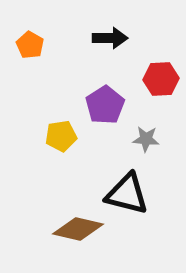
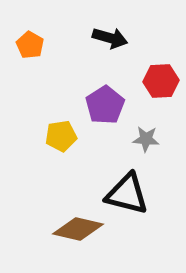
black arrow: rotated 16 degrees clockwise
red hexagon: moved 2 px down
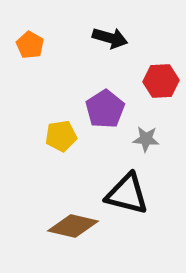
purple pentagon: moved 4 px down
brown diamond: moved 5 px left, 3 px up
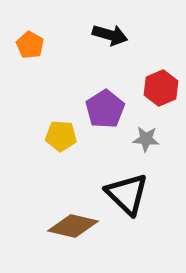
black arrow: moved 3 px up
red hexagon: moved 7 px down; rotated 20 degrees counterclockwise
yellow pentagon: rotated 12 degrees clockwise
black triangle: rotated 30 degrees clockwise
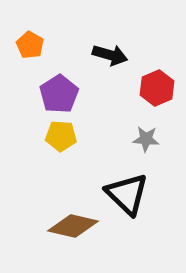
black arrow: moved 20 px down
red hexagon: moved 4 px left
purple pentagon: moved 46 px left, 15 px up
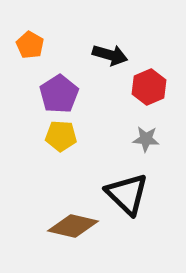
red hexagon: moved 8 px left, 1 px up
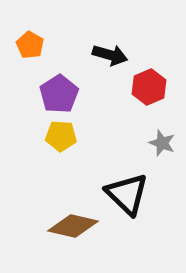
gray star: moved 16 px right, 4 px down; rotated 16 degrees clockwise
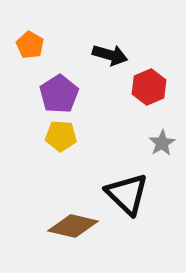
gray star: rotated 20 degrees clockwise
